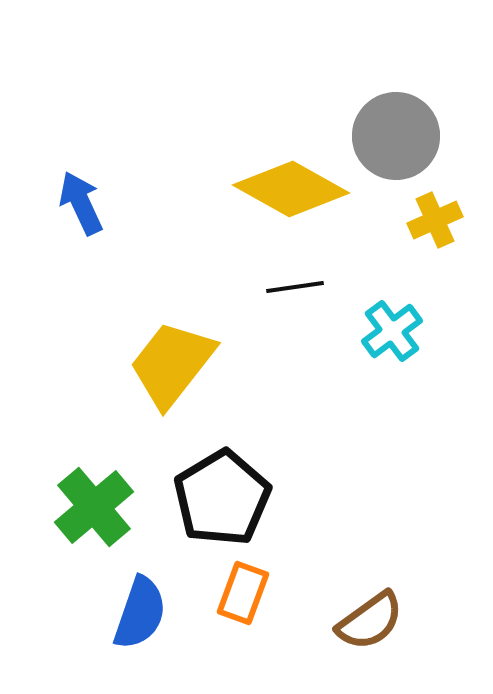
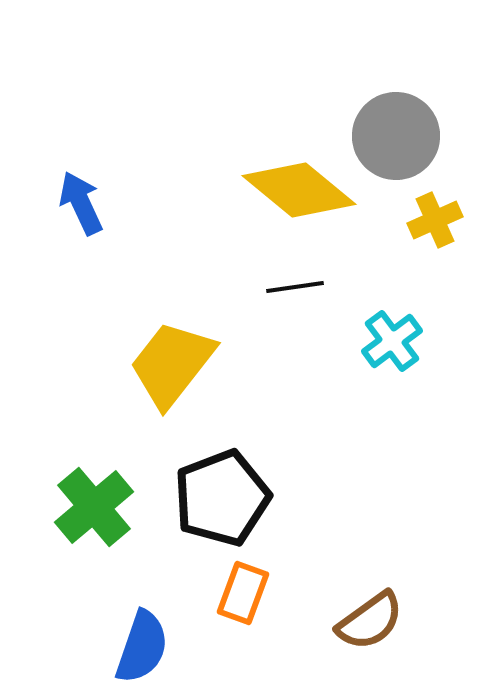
yellow diamond: moved 8 px right, 1 px down; rotated 10 degrees clockwise
cyan cross: moved 10 px down
black pentagon: rotated 10 degrees clockwise
blue semicircle: moved 2 px right, 34 px down
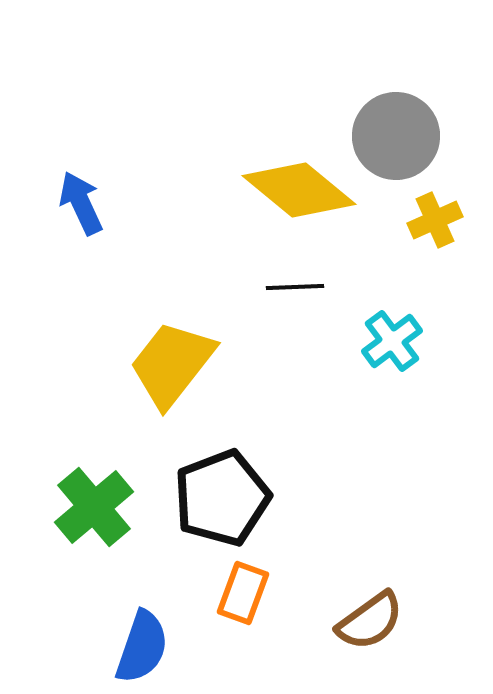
black line: rotated 6 degrees clockwise
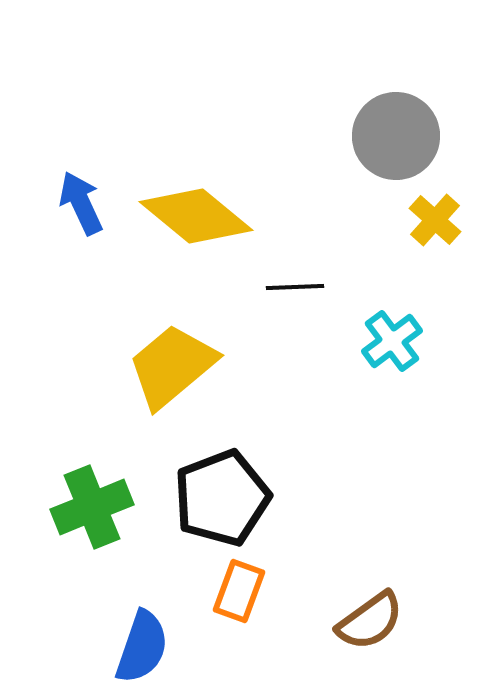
yellow diamond: moved 103 px left, 26 px down
yellow cross: rotated 24 degrees counterclockwise
yellow trapezoid: moved 2 px down; rotated 12 degrees clockwise
green cross: moved 2 px left; rotated 18 degrees clockwise
orange rectangle: moved 4 px left, 2 px up
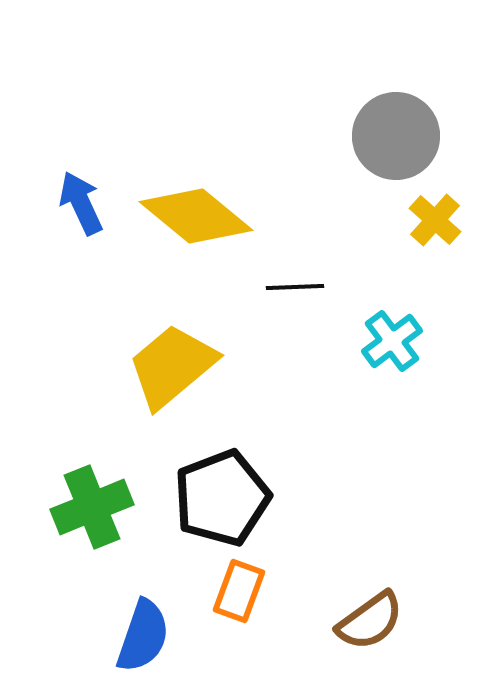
blue semicircle: moved 1 px right, 11 px up
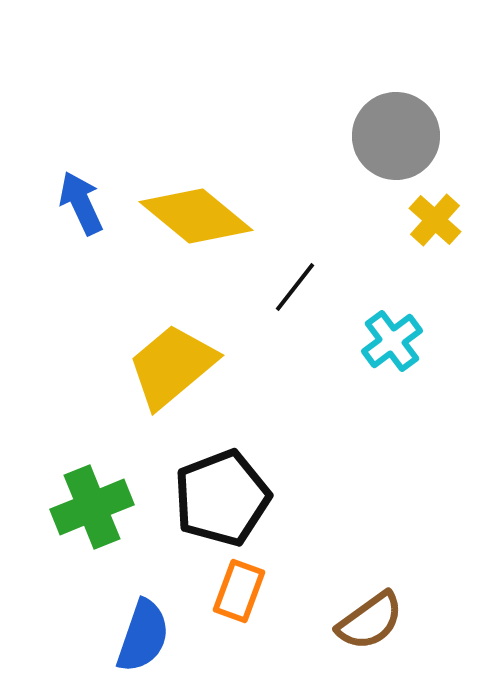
black line: rotated 50 degrees counterclockwise
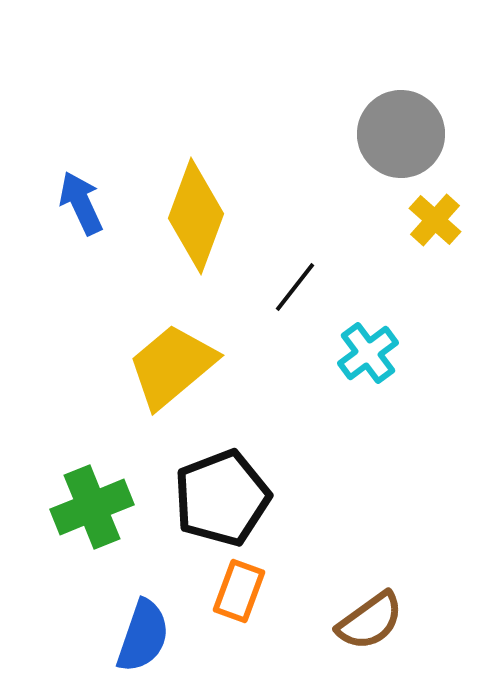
gray circle: moved 5 px right, 2 px up
yellow diamond: rotated 71 degrees clockwise
cyan cross: moved 24 px left, 12 px down
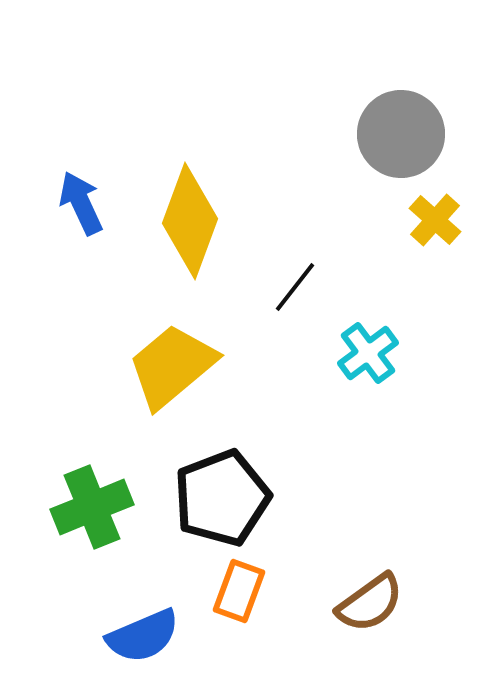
yellow diamond: moved 6 px left, 5 px down
brown semicircle: moved 18 px up
blue semicircle: rotated 48 degrees clockwise
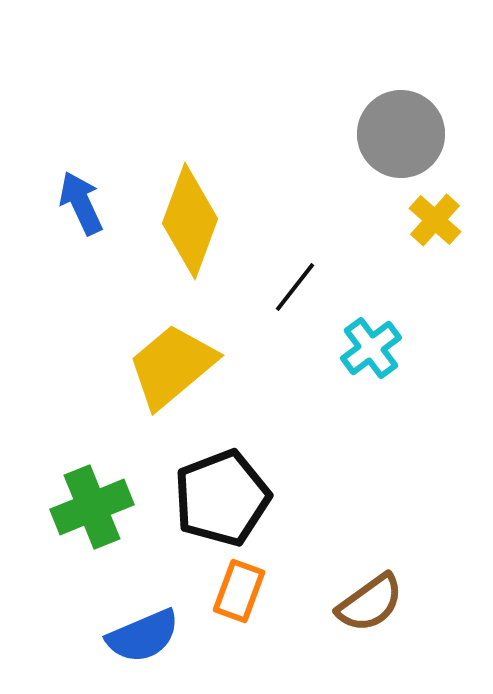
cyan cross: moved 3 px right, 5 px up
